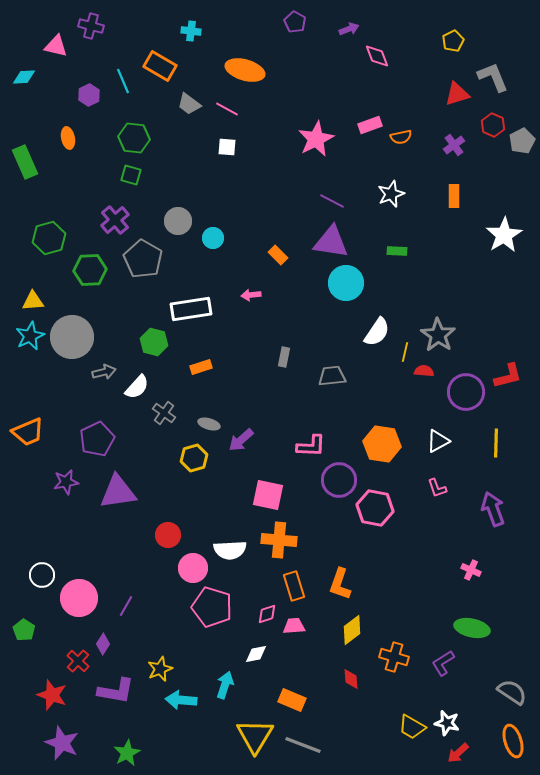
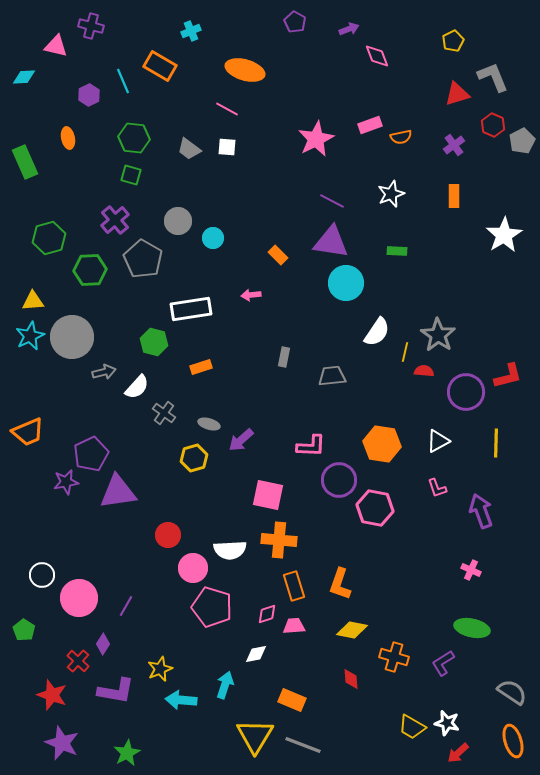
cyan cross at (191, 31): rotated 30 degrees counterclockwise
gray trapezoid at (189, 104): moved 45 px down
purple pentagon at (97, 439): moved 6 px left, 15 px down
purple arrow at (493, 509): moved 12 px left, 2 px down
yellow diamond at (352, 630): rotated 48 degrees clockwise
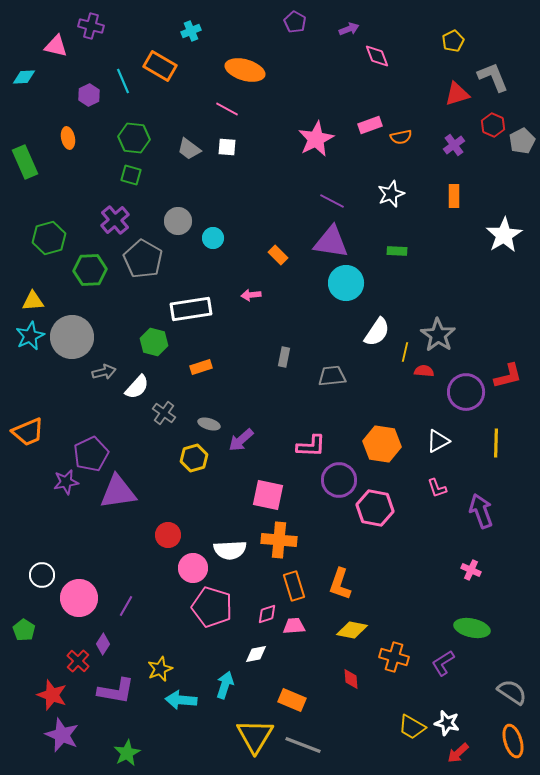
purple star at (62, 743): moved 8 px up
